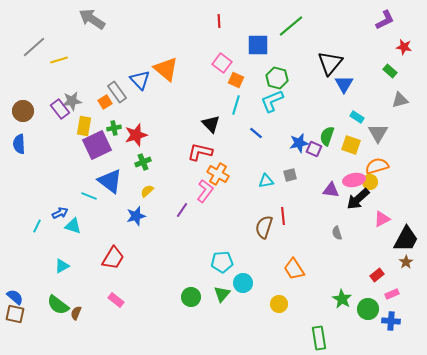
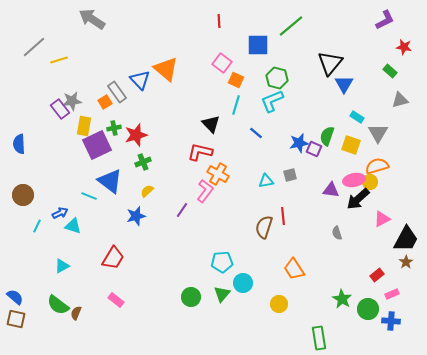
brown circle at (23, 111): moved 84 px down
brown square at (15, 314): moved 1 px right, 5 px down
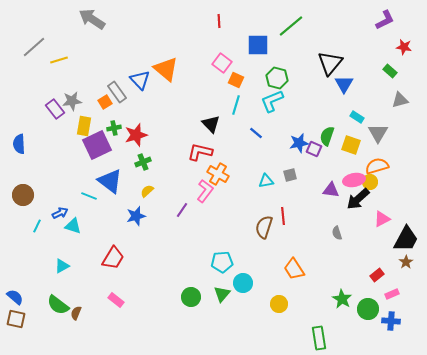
purple rectangle at (60, 109): moved 5 px left
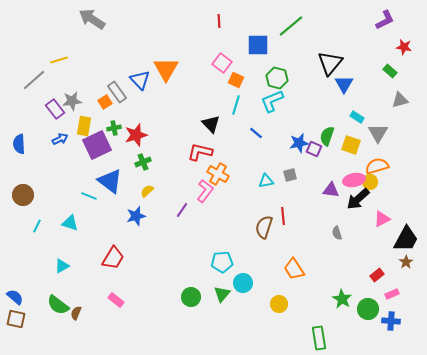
gray line at (34, 47): moved 33 px down
orange triangle at (166, 69): rotated 20 degrees clockwise
blue arrow at (60, 213): moved 74 px up
cyan triangle at (73, 226): moved 3 px left, 3 px up
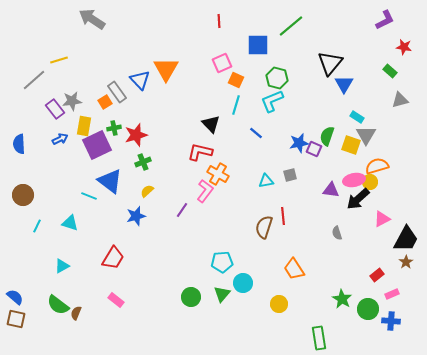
pink square at (222, 63): rotated 30 degrees clockwise
gray triangle at (378, 133): moved 12 px left, 2 px down
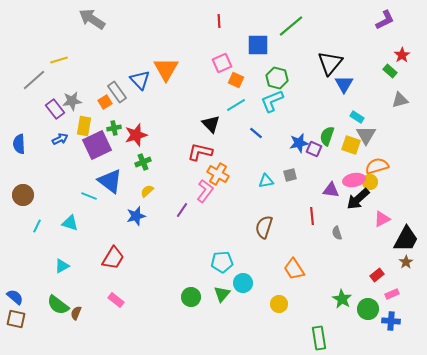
red star at (404, 47): moved 2 px left, 8 px down; rotated 28 degrees clockwise
cyan line at (236, 105): rotated 42 degrees clockwise
red line at (283, 216): moved 29 px right
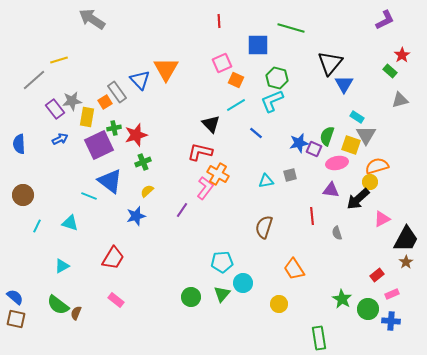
green line at (291, 26): moved 2 px down; rotated 56 degrees clockwise
yellow rectangle at (84, 126): moved 3 px right, 9 px up
purple square at (97, 145): moved 2 px right
pink ellipse at (354, 180): moved 17 px left, 17 px up
pink L-shape at (205, 191): moved 3 px up
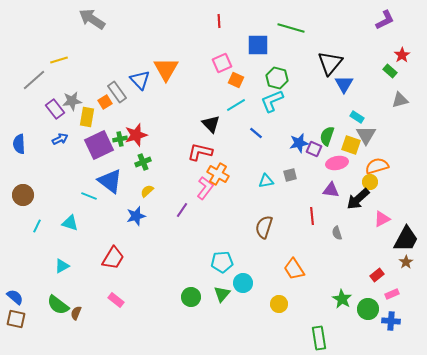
green cross at (114, 128): moved 6 px right, 11 px down
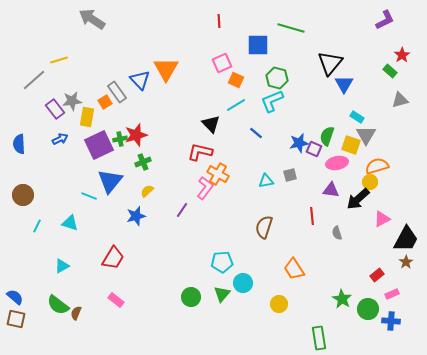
blue triangle at (110, 181): rotated 32 degrees clockwise
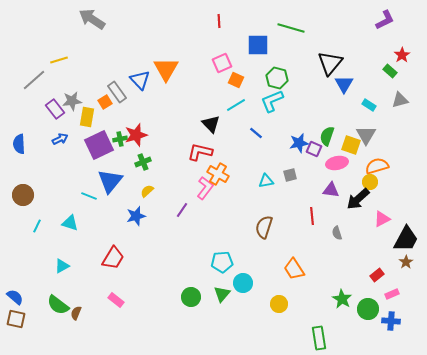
cyan rectangle at (357, 117): moved 12 px right, 12 px up
